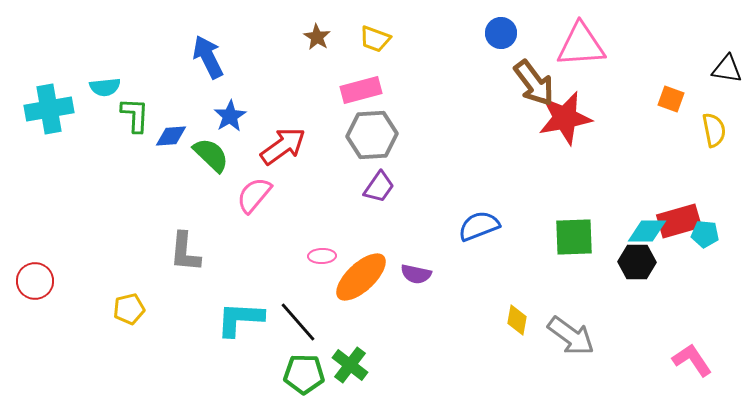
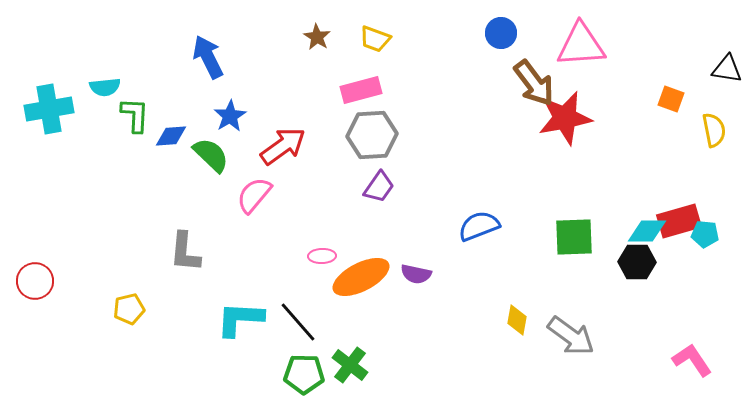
orange ellipse: rotated 16 degrees clockwise
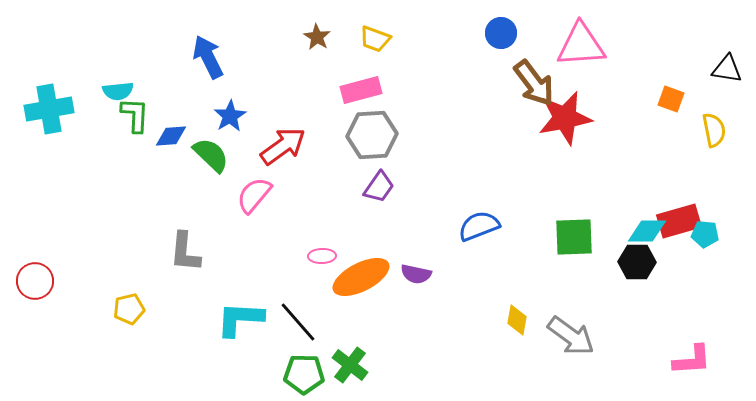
cyan semicircle: moved 13 px right, 4 px down
pink L-shape: rotated 120 degrees clockwise
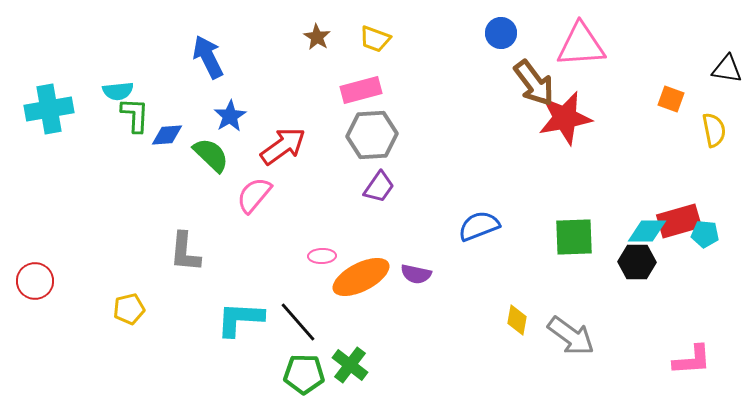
blue diamond: moved 4 px left, 1 px up
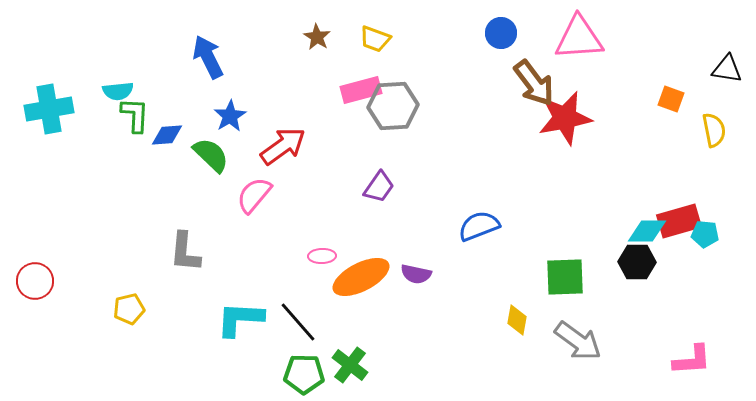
pink triangle: moved 2 px left, 7 px up
gray hexagon: moved 21 px right, 29 px up
green square: moved 9 px left, 40 px down
gray arrow: moved 7 px right, 5 px down
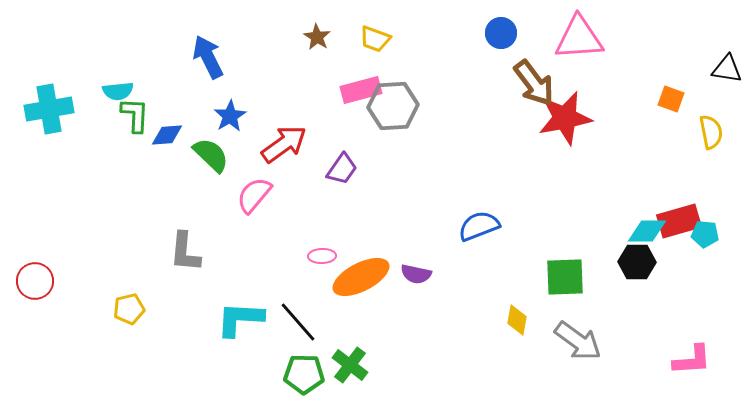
yellow semicircle: moved 3 px left, 2 px down
red arrow: moved 1 px right, 2 px up
purple trapezoid: moved 37 px left, 18 px up
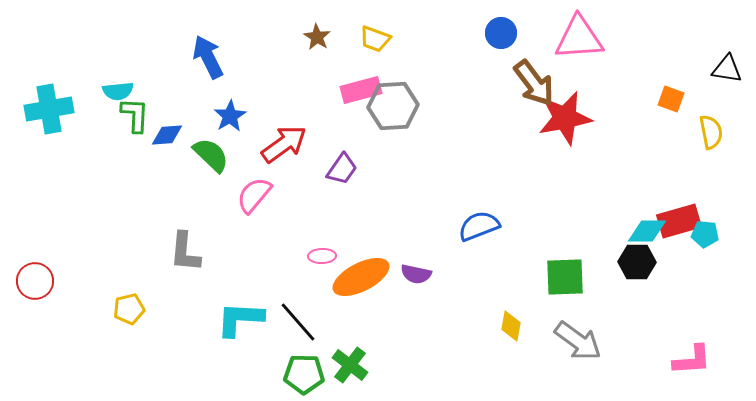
yellow diamond: moved 6 px left, 6 px down
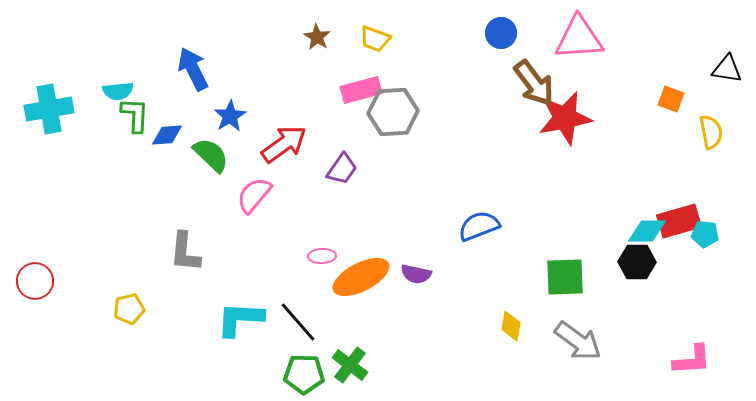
blue arrow: moved 15 px left, 12 px down
gray hexagon: moved 6 px down
